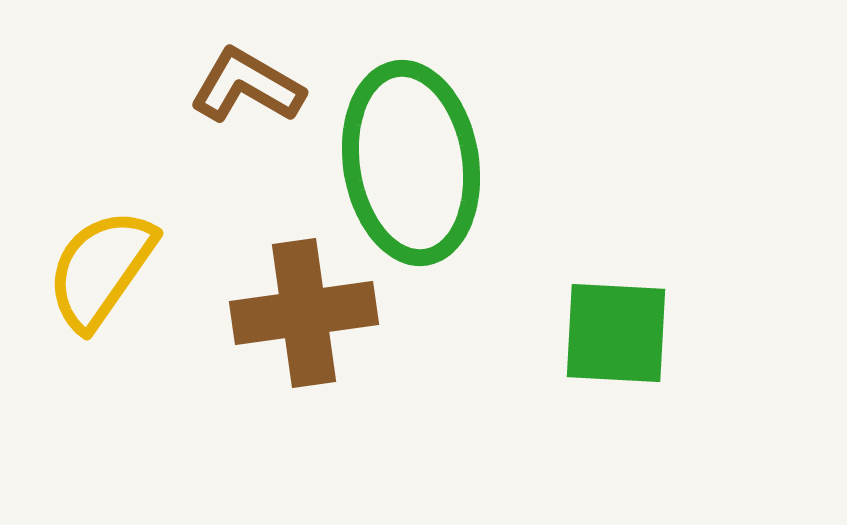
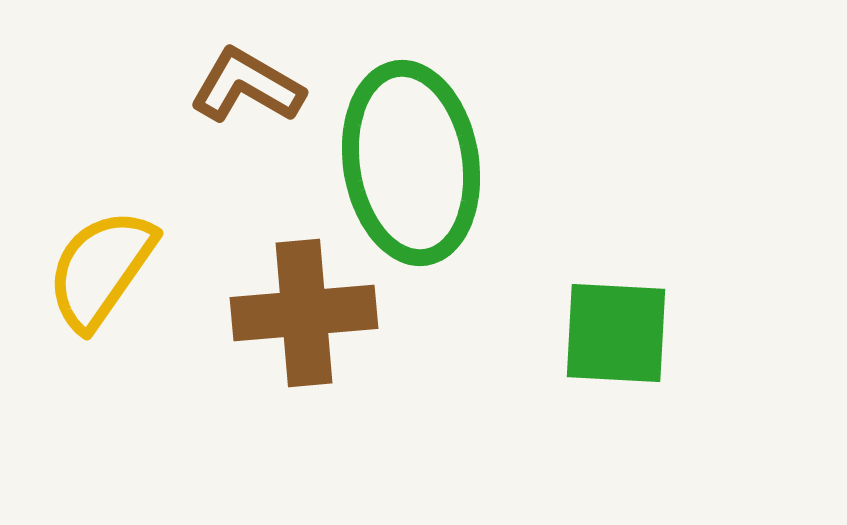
brown cross: rotated 3 degrees clockwise
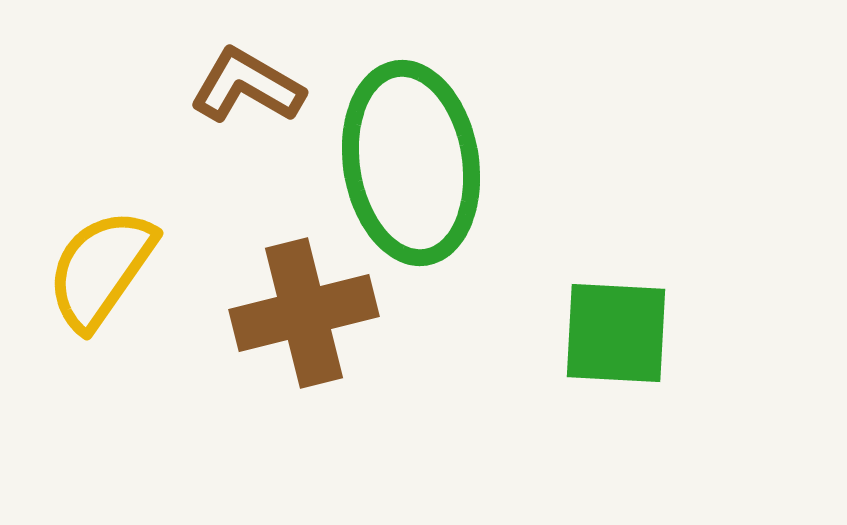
brown cross: rotated 9 degrees counterclockwise
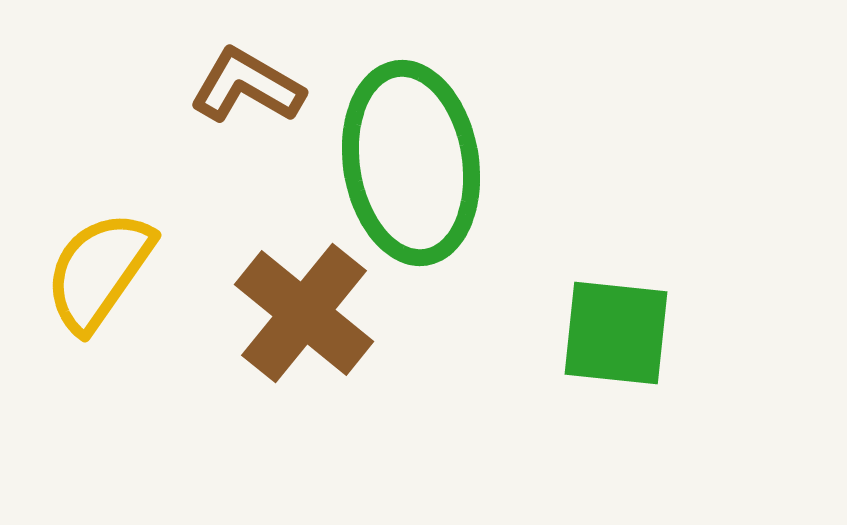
yellow semicircle: moved 2 px left, 2 px down
brown cross: rotated 37 degrees counterclockwise
green square: rotated 3 degrees clockwise
